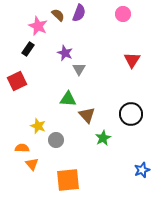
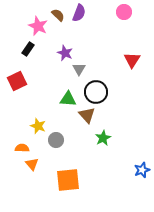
pink circle: moved 1 px right, 2 px up
black circle: moved 35 px left, 22 px up
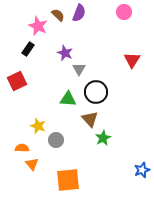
brown triangle: moved 3 px right, 4 px down
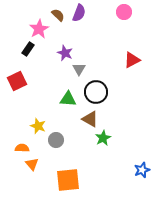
pink star: moved 1 px right, 3 px down; rotated 18 degrees clockwise
red triangle: rotated 30 degrees clockwise
brown triangle: rotated 18 degrees counterclockwise
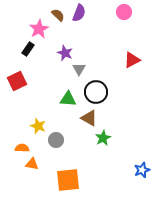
brown triangle: moved 1 px left, 1 px up
orange triangle: rotated 40 degrees counterclockwise
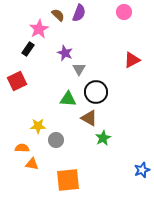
yellow star: rotated 21 degrees counterclockwise
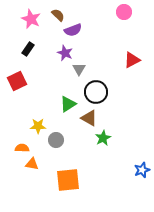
purple semicircle: moved 6 px left, 17 px down; rotated 48 degrees clockwise
pink star: moved 8 px left, 10 px up; rotated 18 degrees counterclockwise
green triangle: moved 5 px down; rotated 36 degrees counterclockwise
